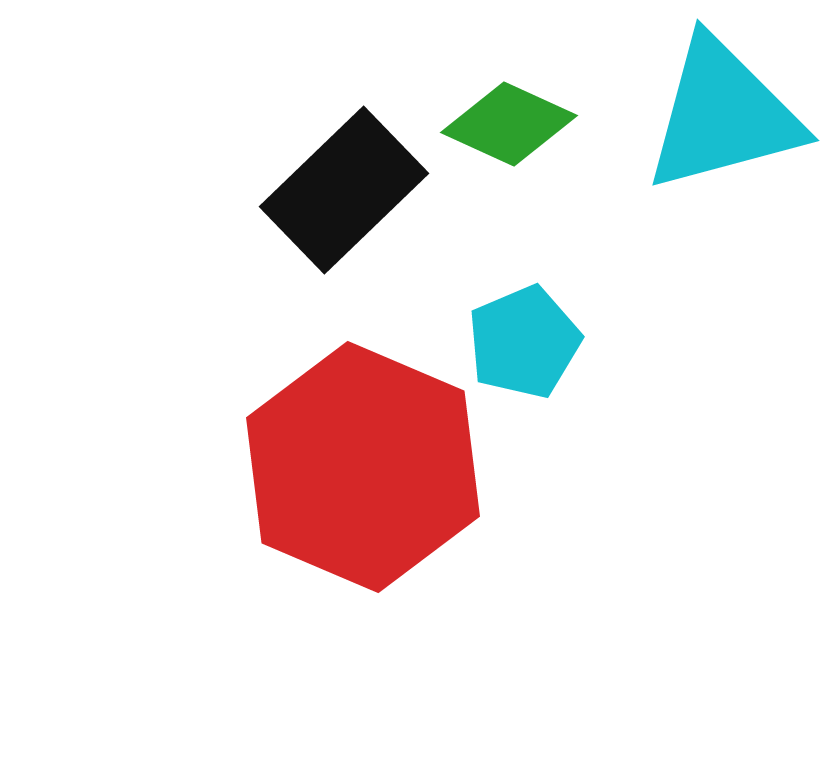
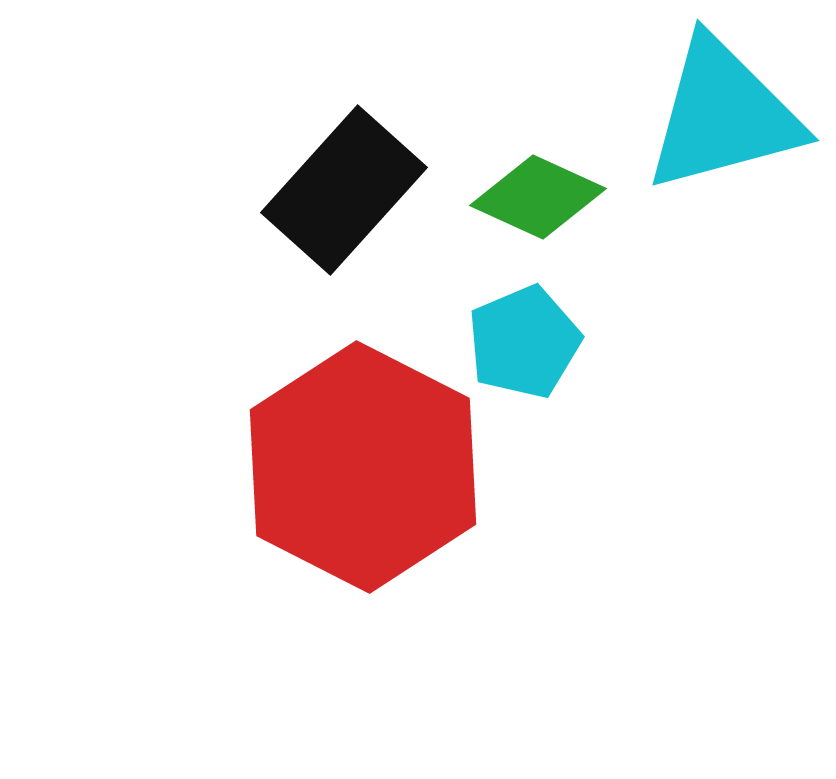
green diamond: moved 29 px right, 73 px down
black rectangle: rotated 4 degrees counterclockwise
red hexagon: rotated 4 degrees clockwise
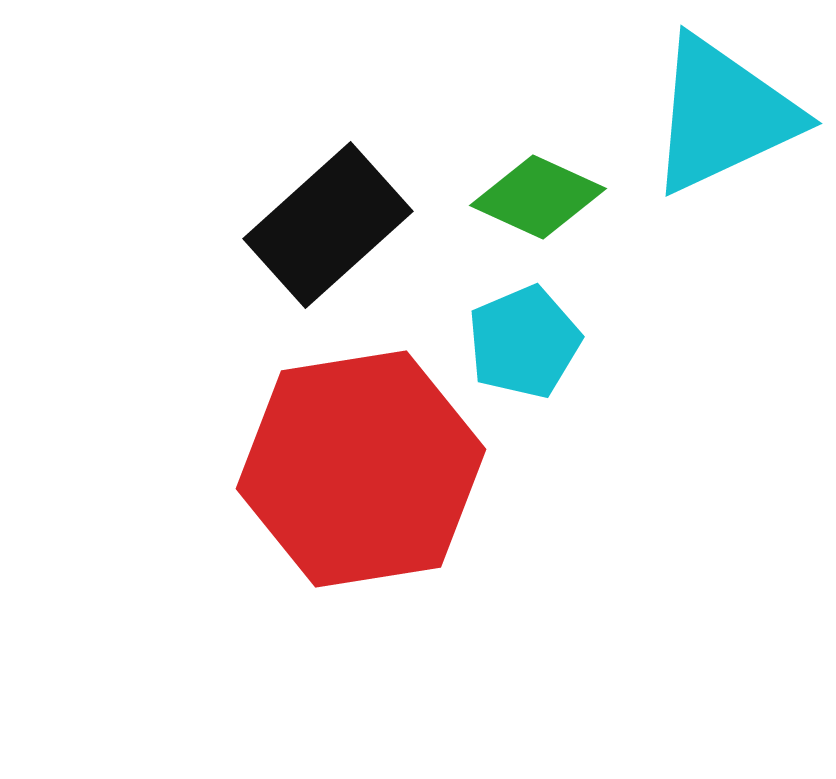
cyan triangle: rotated 10 degrees counterclockwise
black rectangle: moved 16 px left, 35 px down; rotated 6 degrees clockwise
red hexagon: moved 2 px left, 2 px down; rotated 24 degrees clockwise
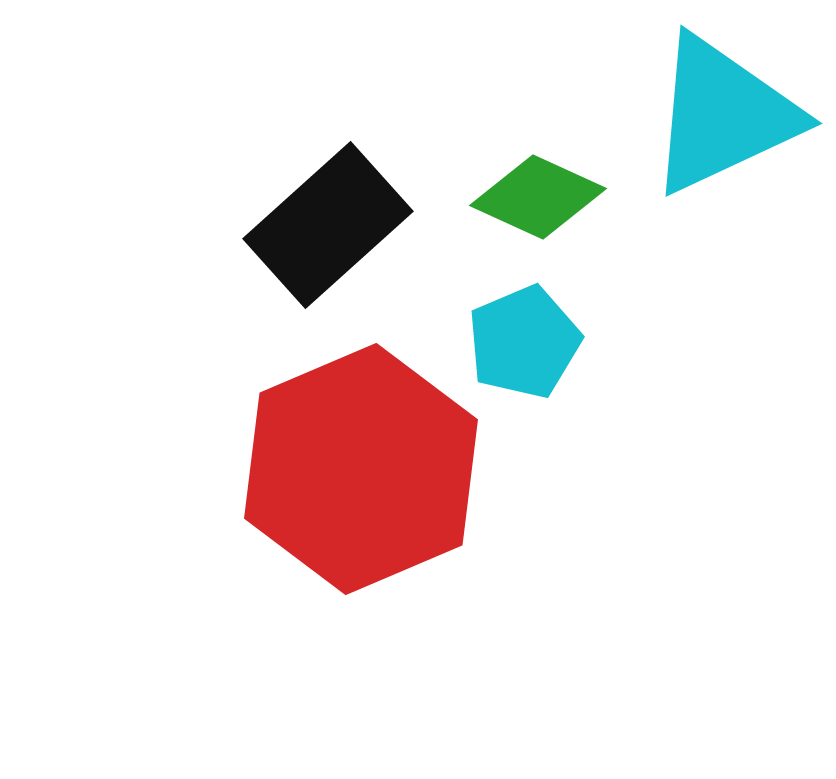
red hexagon: rotated 14 degrees counterclockwise
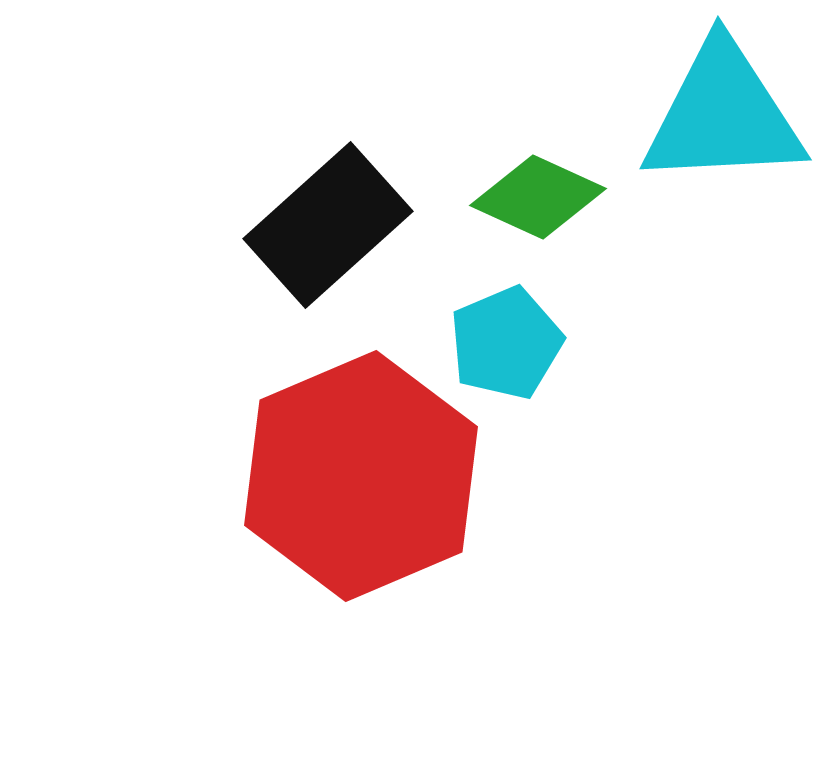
cyan triangle: rotated 22 degrees clockwise
cyan pentagon: moved 18 px left, 1 px down
red hexagon: moved 7 px down
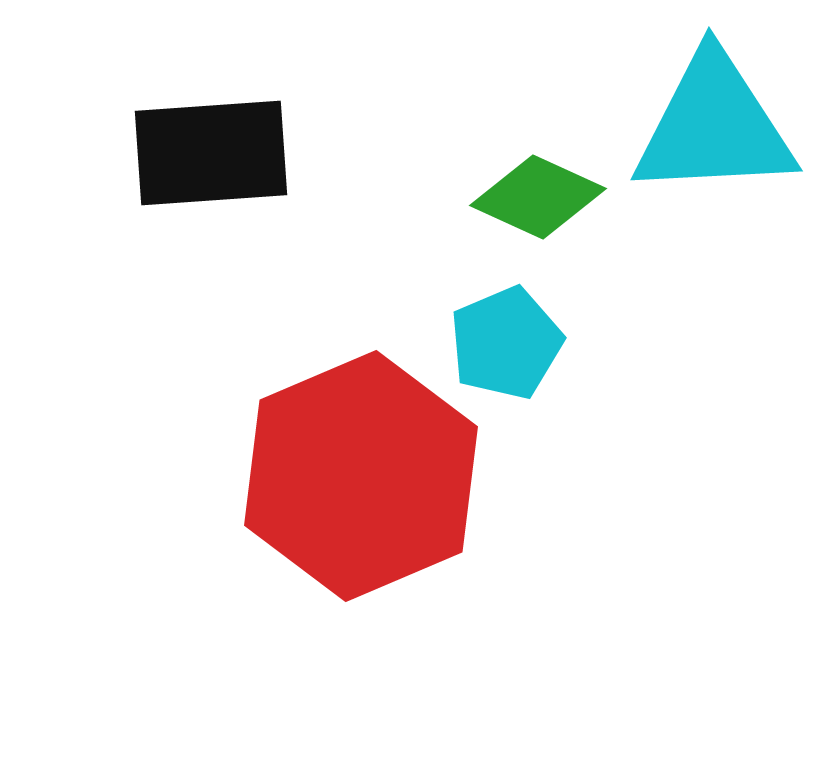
cyan triangle: moved 9 px left, 11 px down
black rectangle: moved 117 px left, 72 px up; rotated 38 degrees clockwise
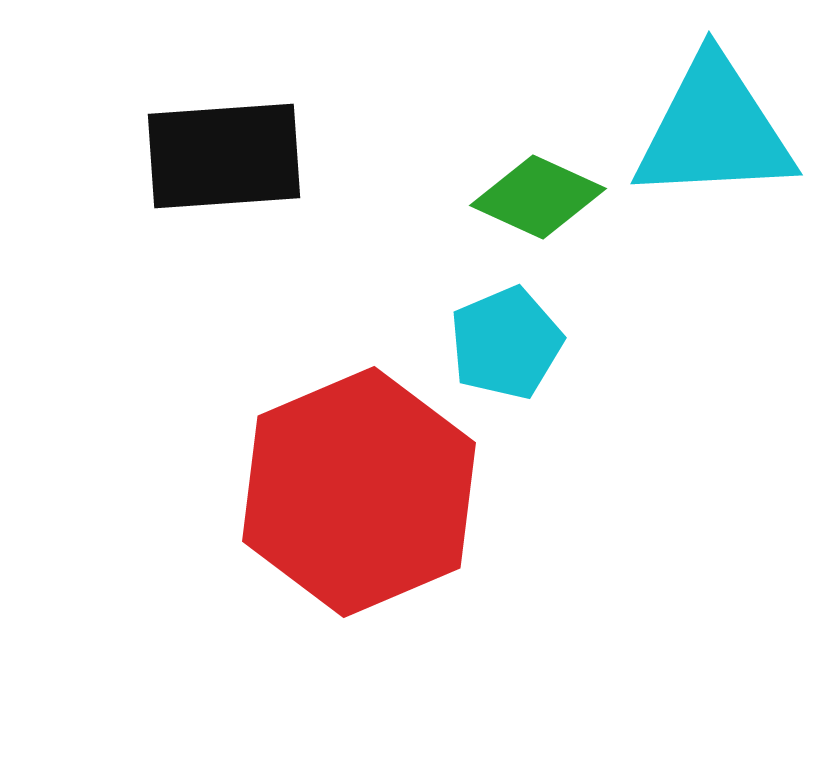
cyan triangle: moved 4 px down
black rectangle: moved 13 px right, 3 px down
red hexagon: moved 2 px left, 16 px down
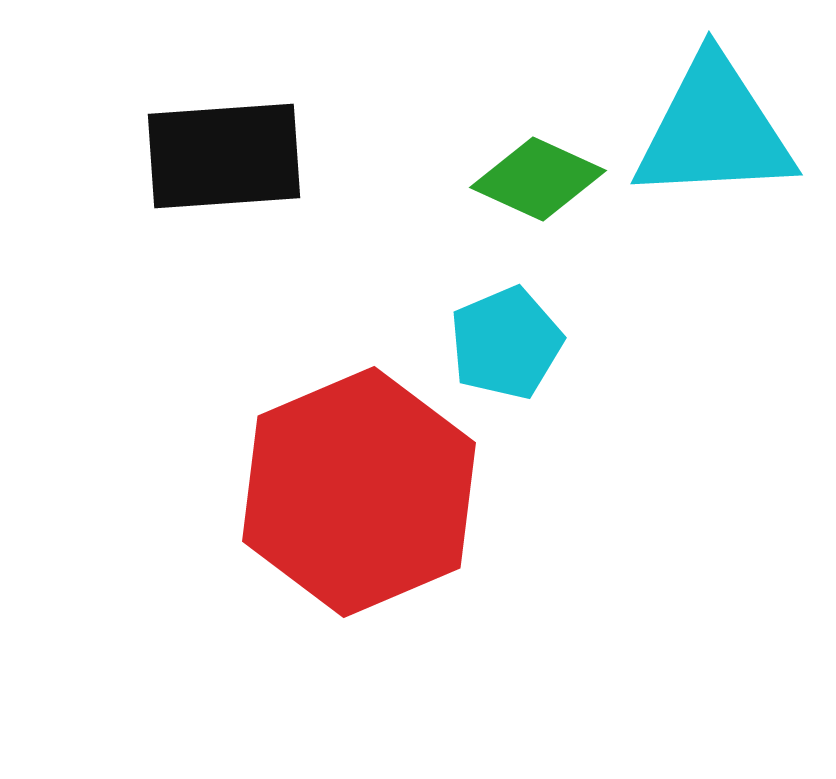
green diamond: moved 18 px up
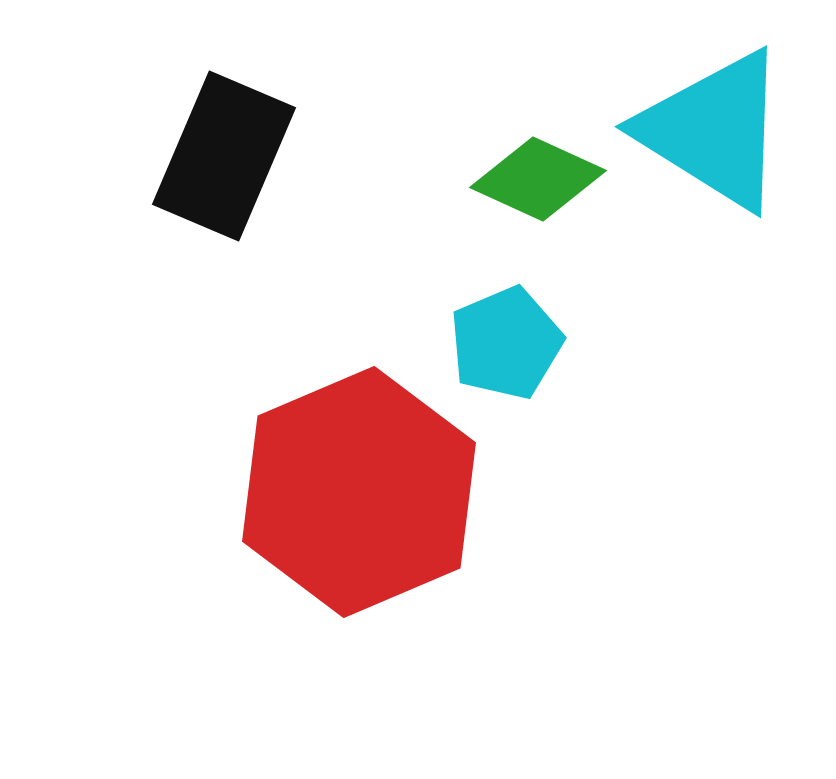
cyan triangle: rotated 35 degrees clockwise
black rectangle: rotated 63 degrees counterclockwise
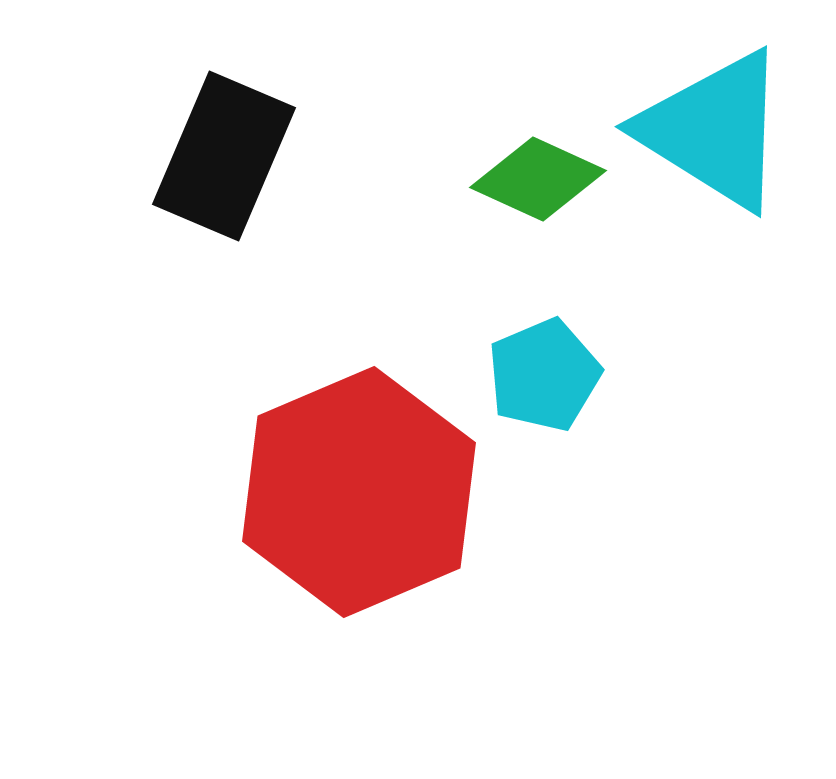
cyan pentagon: moved 38 px right, 32 px down
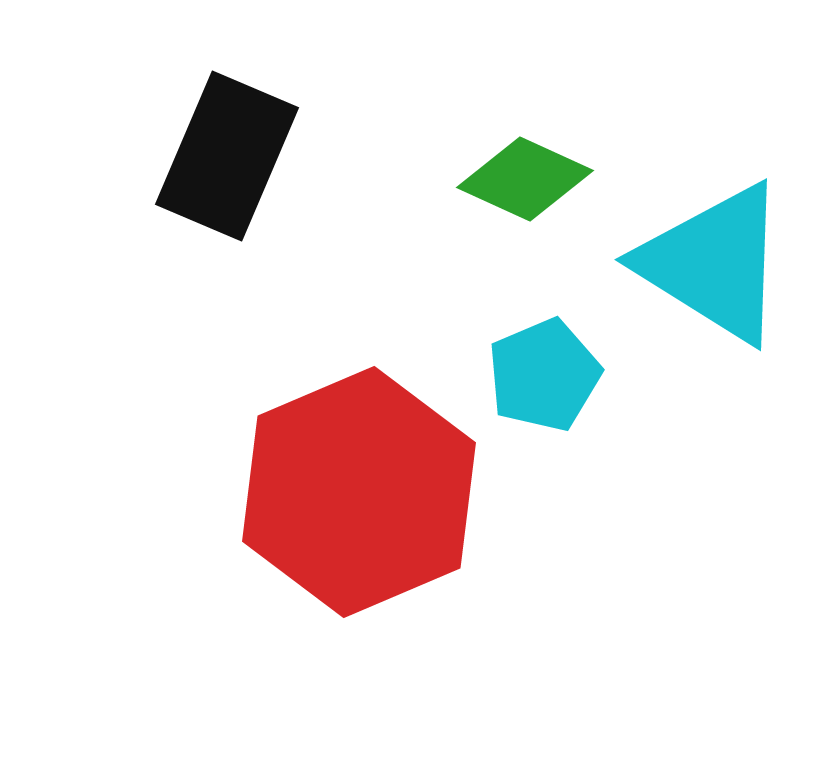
cyan triangle: moved 133 px down
black rectangle: moved 3 px right
green diamond: moved 13 px left
